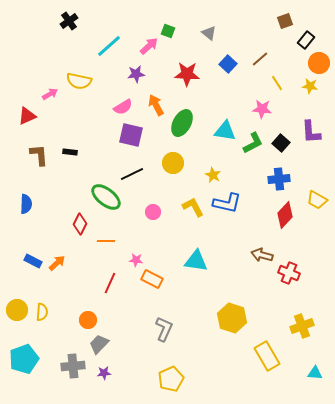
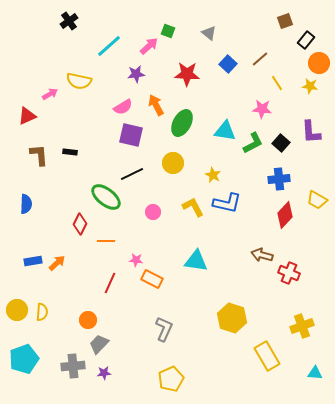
blue rectangle at (33, 261): rotated 36 degrees counterclockwise
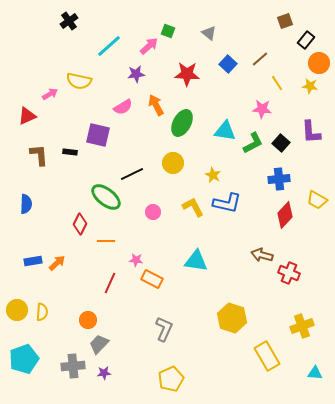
purple square at (131, 135): moved 33 px left
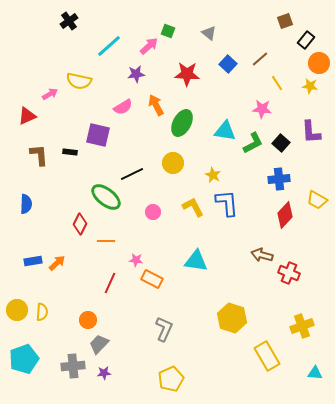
blue L-shape at (227, 203): rotated 108 degrees counterclockwise
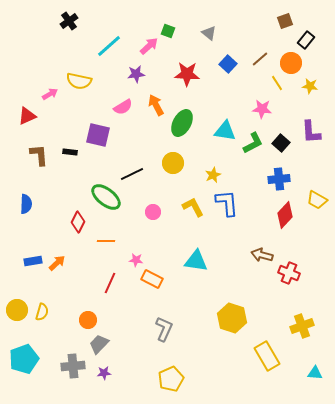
orange circle at (319, 63): moved 28 px left
yellow star at (213, 175): rotated 21 degrees clockwise
red diamond at (80, 224): moved 2 px left, 2 px up
yellow semicircle at (42, 312): rotated 12 degrees clockwise
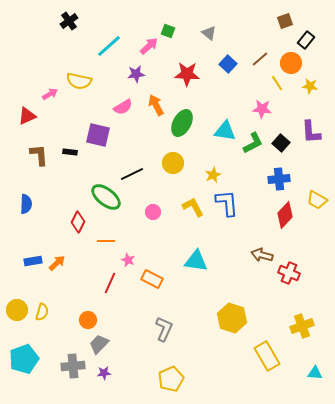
pink star at (136, 260): moved 8 px left; rotated 16 degrees clockwise
